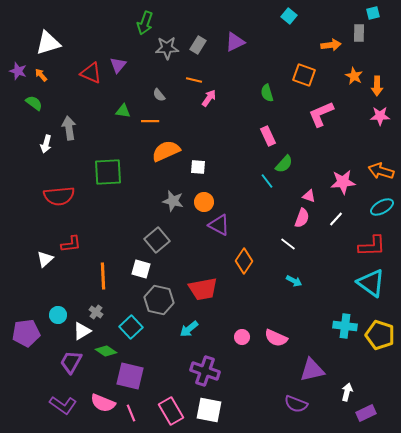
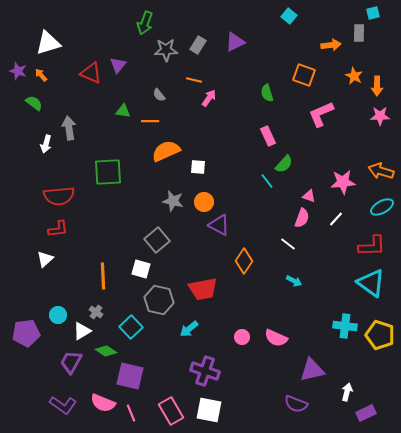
gray star at (167, 48): moved 1 px left, 2 px down
red L-shape at (71, 244): moved 13 px left, 15 px up
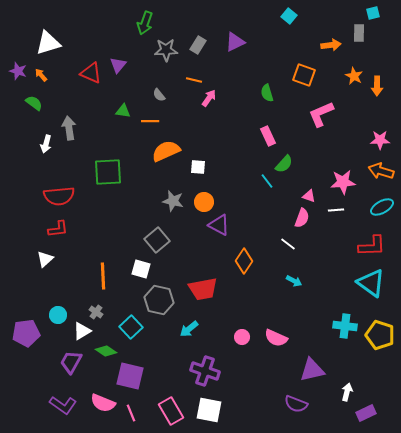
pink star at (380, 116): moved 24 px down
white line at (336, 219): moved 9 px up; rotated 42 degrees clockwise
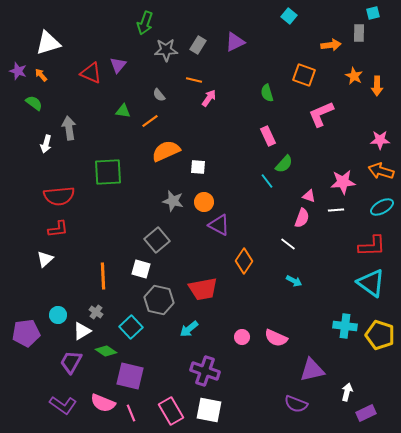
orange line at (150, 121): rotated 36 degrees counterclockwise
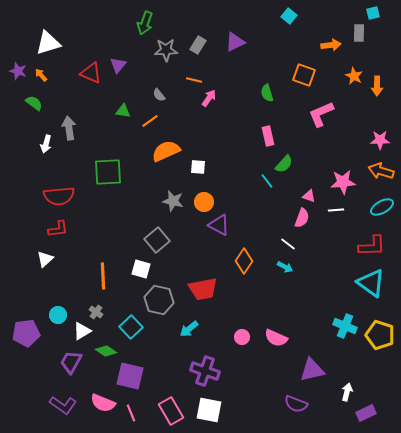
pink rectangle at (268, 136): rotated 12 degrees clockwise
cyan arrow at (294, 281): moved 9 px left, 14 px up
cyan cross at (345, 326): rotated 15 degrees clockwise
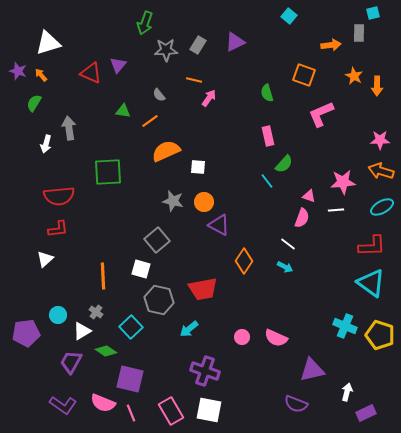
green semicircle at (34, 103): rotated 96 degrees counterclockwise
purple square at (130, 376): moved 3 px down
